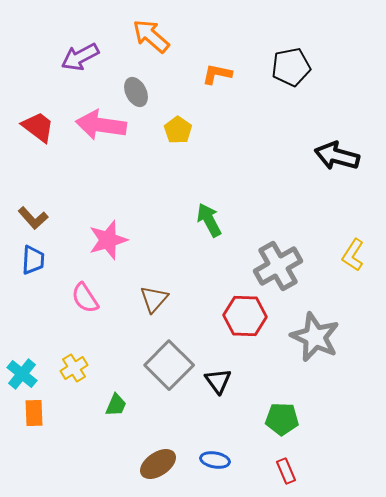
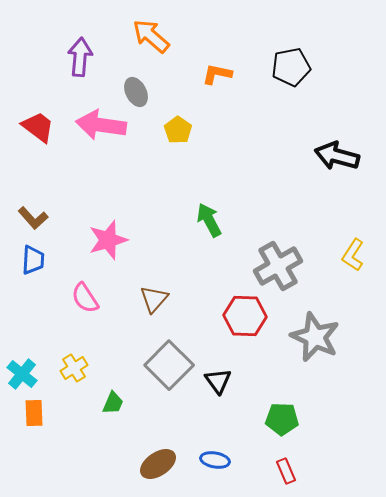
purple arrow: rotated 123 degrees clockwise
green trapezoid: moved 3 px left, 2 px up
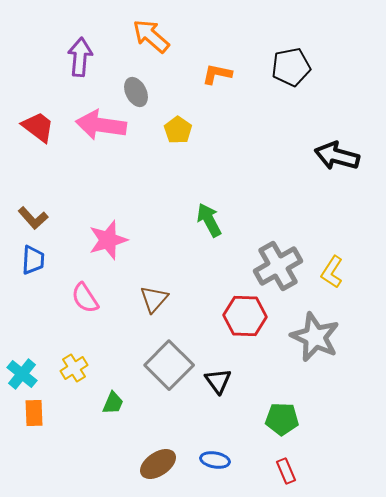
yellow L-shape: moved 21 px left, 17 px down
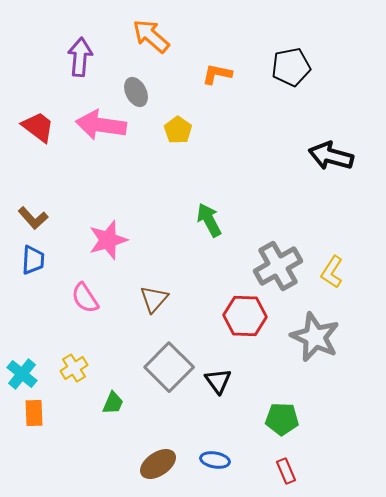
black arrow: moved 6 px left
gray square: moved 2 px down
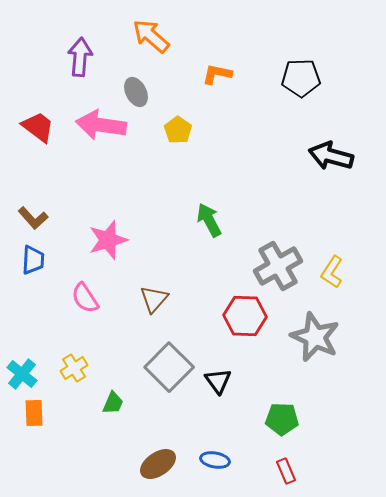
black pentagon: moved 10 px right, 11 px down; rotated 9 degrees clockwise
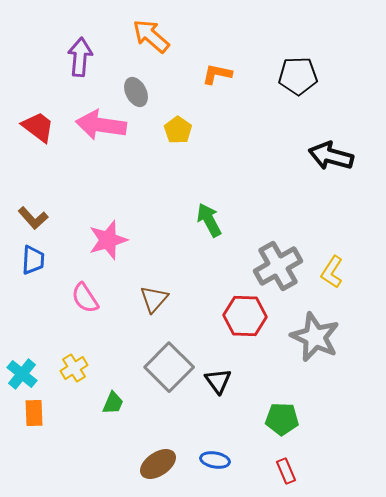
black pentagon: moved 3 px left, 2 px up
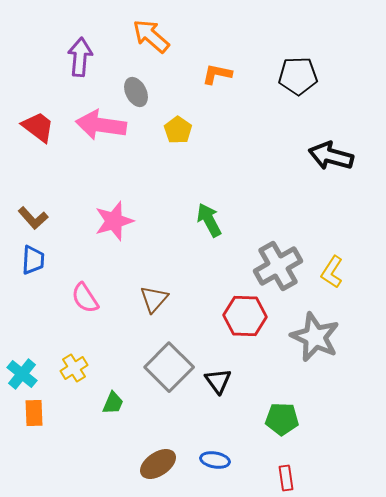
pink star: moved 6 px right, 19 px up
red rectangle: moved 7 px down; rotated 15 degrees clockwise
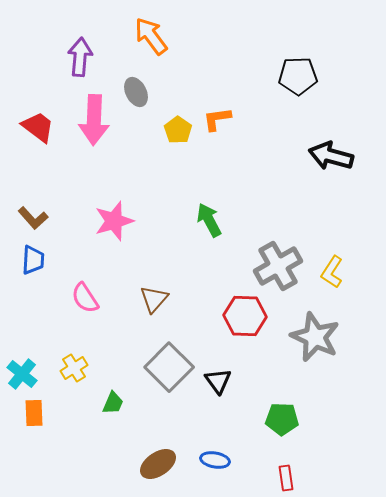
orange arrow: rotated 12 degrees clockwise
orange L-shape: moved 45 px down; rotated 20 degrees counterclockwise
pink arrow: moved 7 px left, 5 px up; rotated 96 degrees counterclockwise
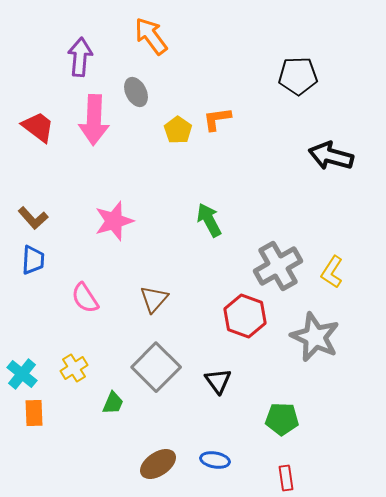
red hexagon: rotated 18 degrees clockwise
gray square: moved 13 px left
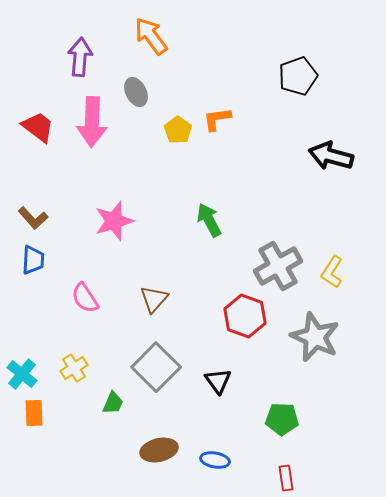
black pentagon: rotated 18 degrees counterclockwise
pink arrow: moved 2 px left, 2 px down
brown ellipse: moved 1 px right, 14 px up; rotated 21 degrees clockwise
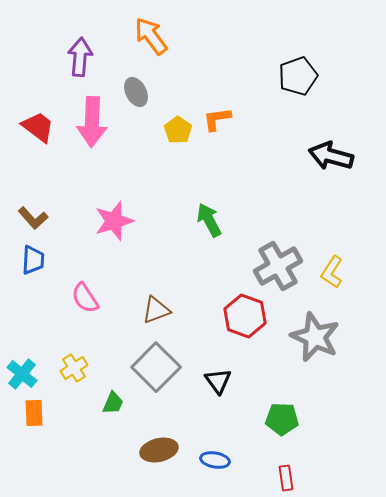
brown triangle: moved 2 px right, 11 px down; rotated 28 degrees clockwise
